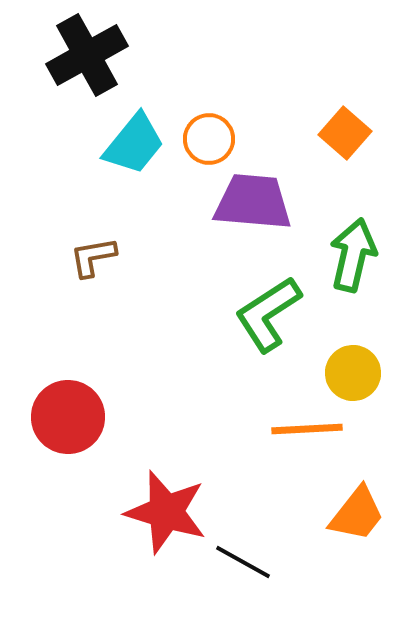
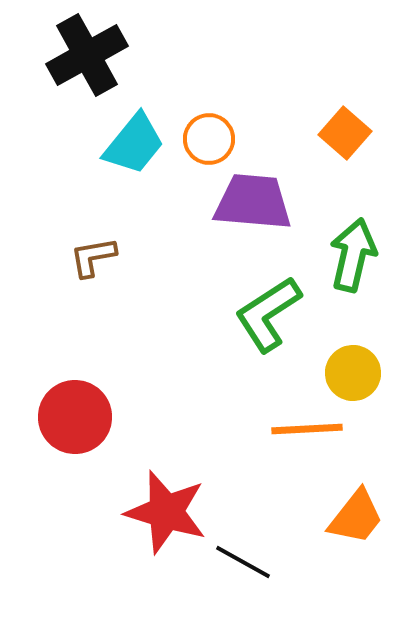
red circle: moved 7 px right
orange trapezoid: moved 1 px left, 3 px down
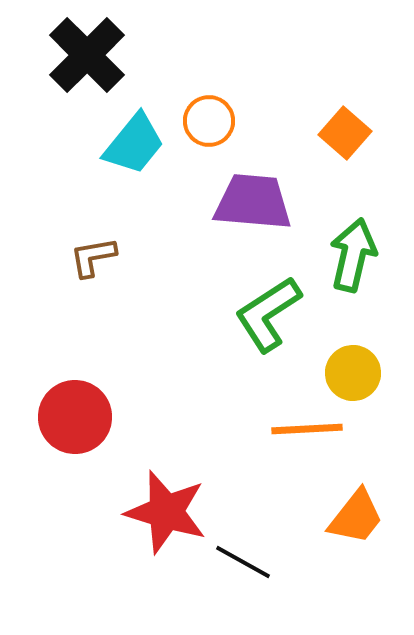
black cross: rotated 16 degrees counterclockwise
orange circle: moved 18 px up
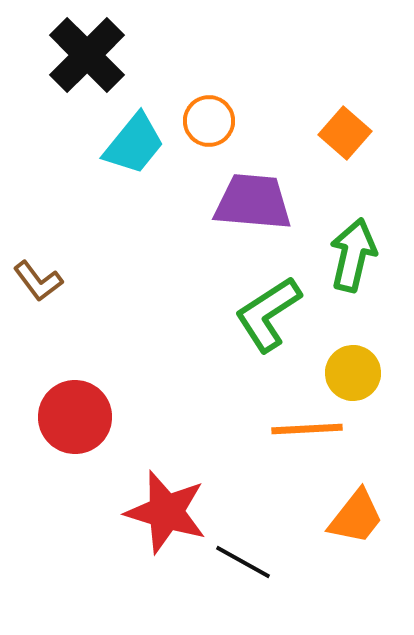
brown L-shape: moved 55 px left, 24 px down; rotated 117 degrees counterclockwise
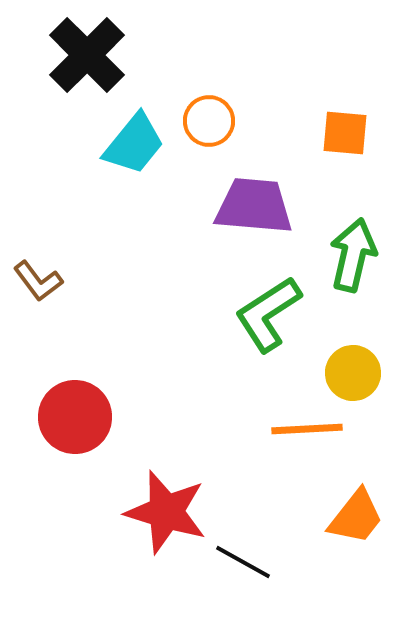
orange square: rotated 36 degrees counterclockwise
purple trapezoid: moved 1 px right, 4 px down
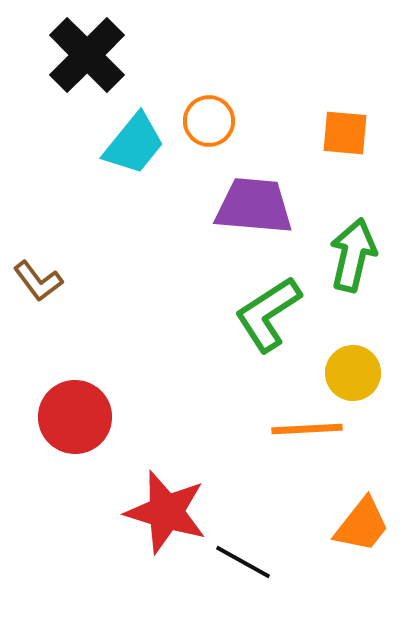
orange trapezoid: moved 6 px right, 8 px down
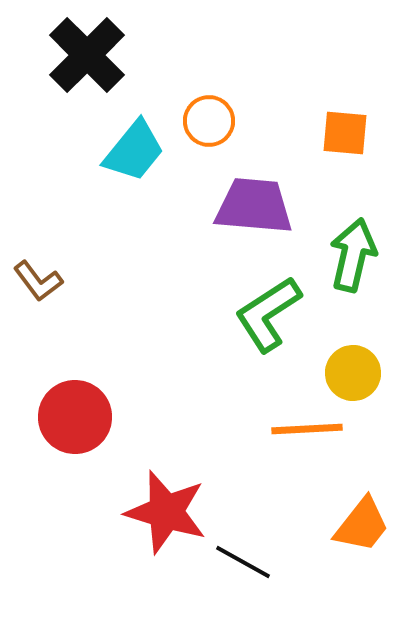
cyan trapezoid: moved 7 px down
